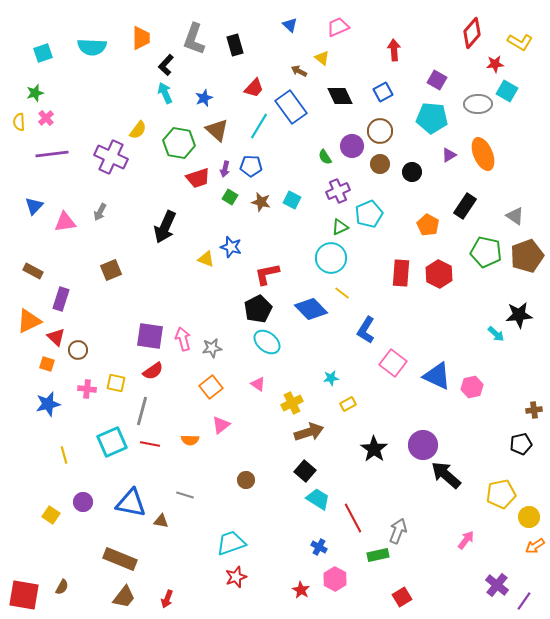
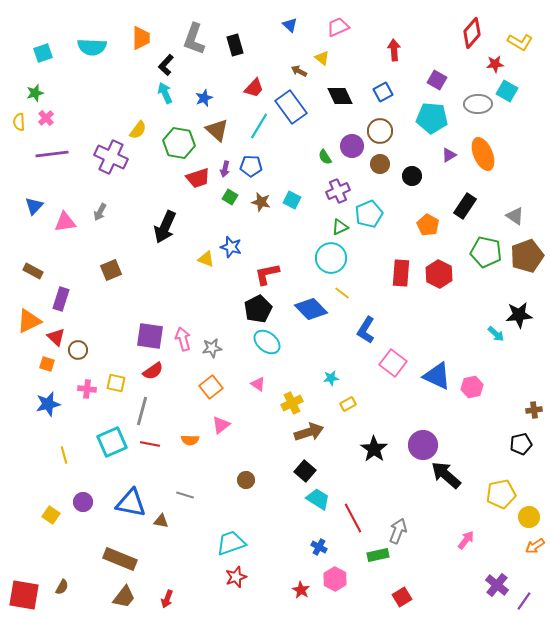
black circle at (412, 172): moved 4 px down
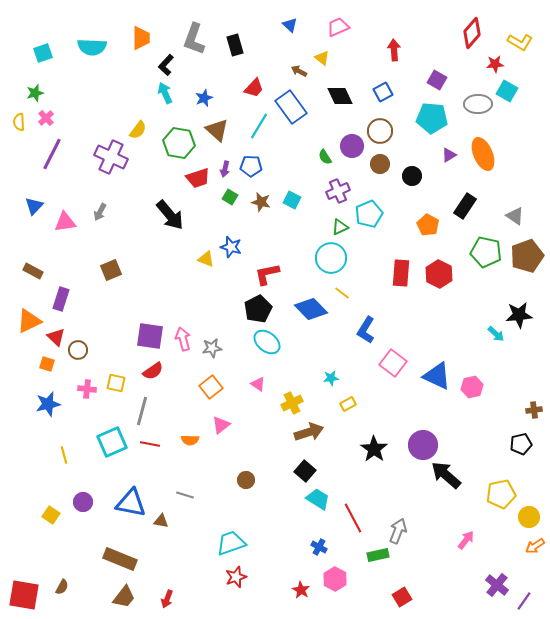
purple line at (52, 154): rotated 56 degrees counterclockwise
black arrow at (165, 227): moved 5 px right, 12 px up; rotated 64 degrees counterclockwise
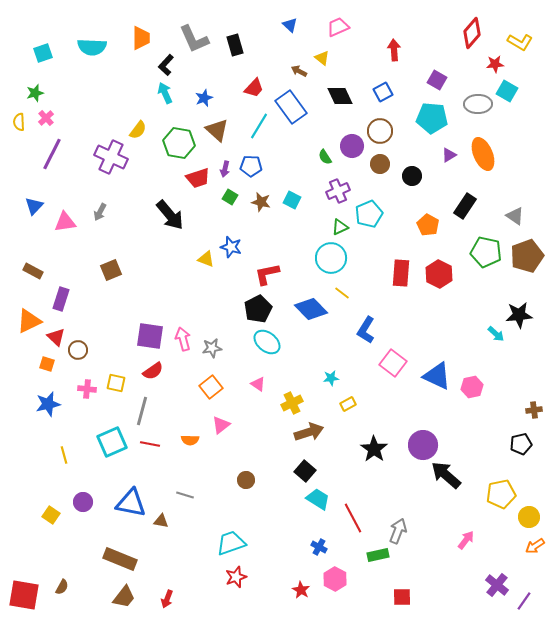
gray L-shape at (194, 39): rotated 44 degrees counterclockwise
red square at (402, 597): rotated 30 degrees clockwise
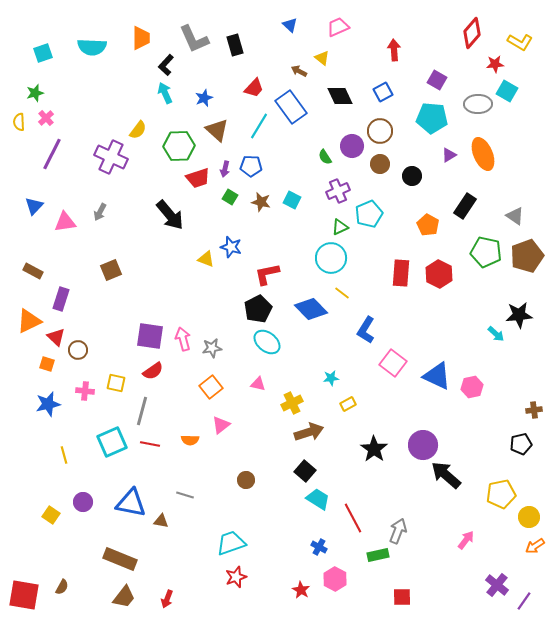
green hexagon at (179, 143): moved 3 px down; rotated 12 degrees counterclockwise
pink triangle at (258, 384): rotated 21 degrees counterclockwise
pink cross at (87, 389): moved 2 px left, 2 px down
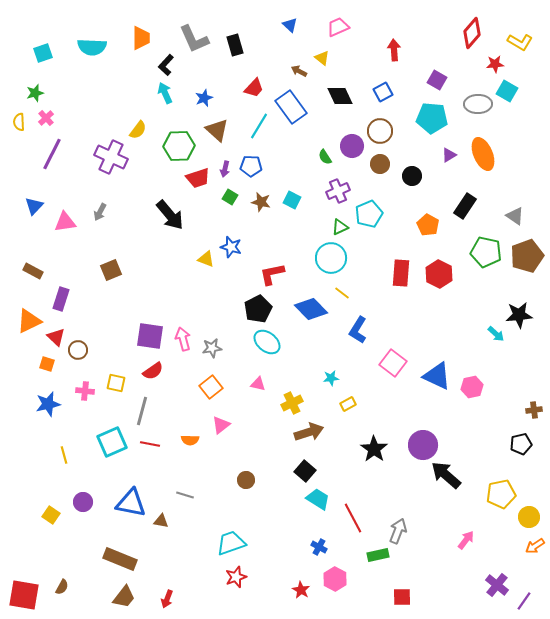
red L-shape at (267, 274): moved 5 px right
blue L-shape at (366, 330): moved 8 px left
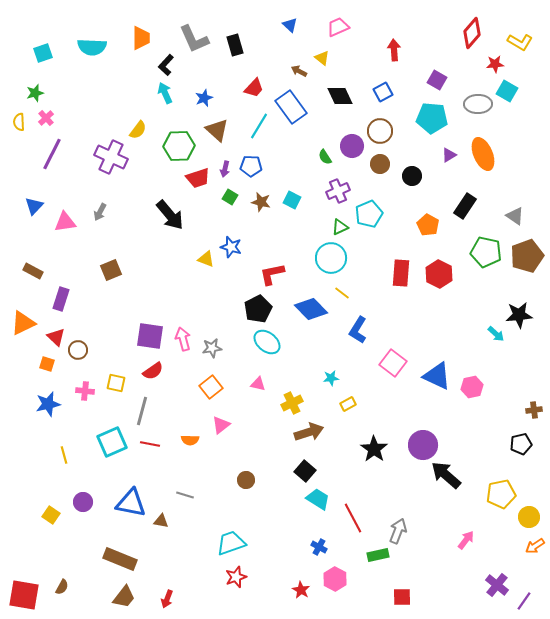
orange triangle at (29, 321): moved 6 px left, 2 px down
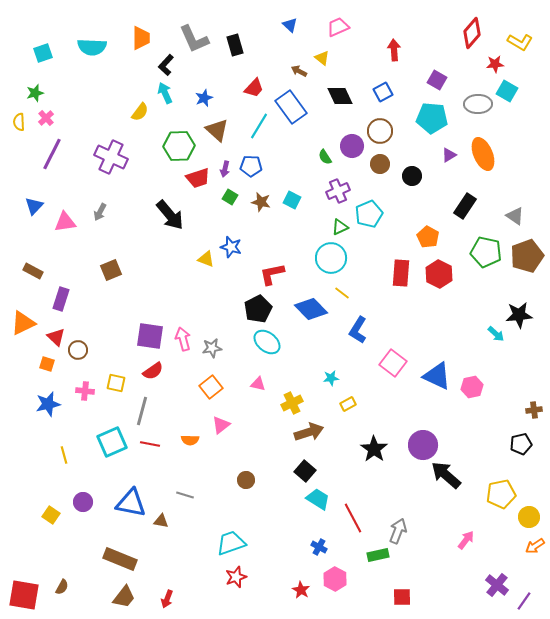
yellow semicircle at (138, 130): moved 2 px right, 18 px up
orange pentagon at (428, 225): moved 12 px down
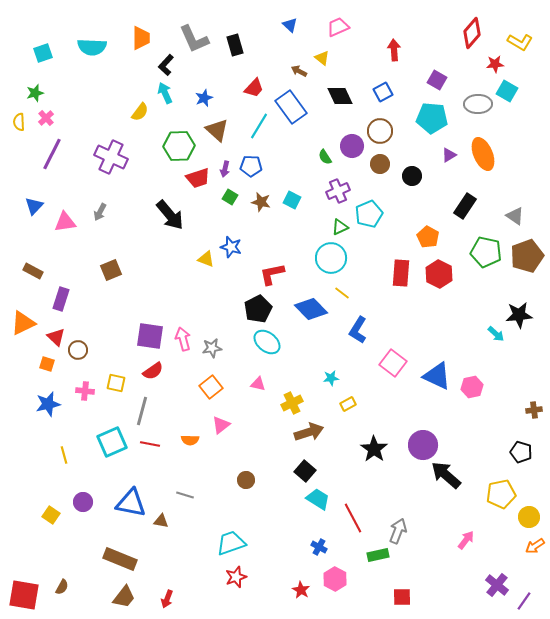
black pentagon at (521, 444): moved 8 px down; rotated 30 degrees clockwise
